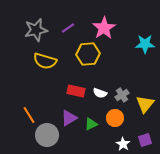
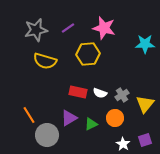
pink star: rotated 25 degrees counterclockwise
red rectangle: moved 2 px right, 1 px down
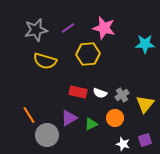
white star: rotated 16 degrees counterclockwise
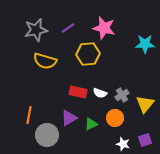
orange line: rotated 42 degrees clockwise
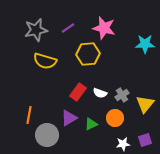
red rectangle: rotated 66 degrees counterclockwise
white star: rotated 24 degrees counterclockwise
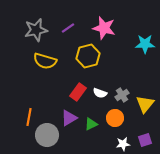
yellow hexagon: moved 2 px down; rotated 10 degrees counterclockwise
orange line: moved 2 px down
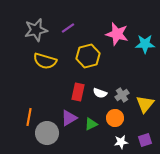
pink star: moved 13 px right, 6 px down
red rectangle: rotated 24 degrees counterclockwise
gray circle: moved 2 px up
white star: moved 2 px left, 2 px up
